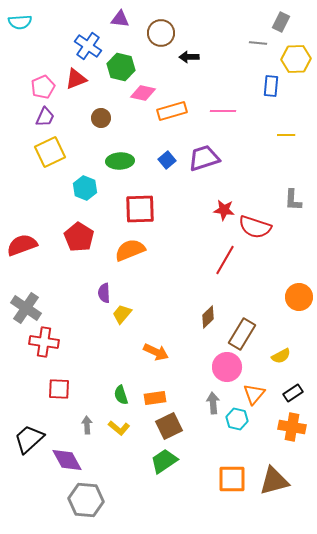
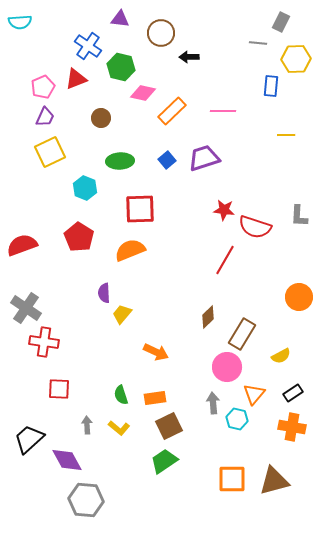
orange rectangle at (172, 111): rotated 28 degrees counterclockwise
gray L-shape at (293, 200): moved 6 px right, 16 px down
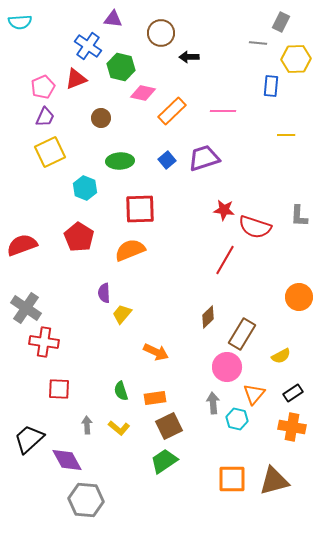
purple triangle at (120, 19): moved 7 px left
green semicircle at (121, 395): moved 4 px up
